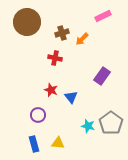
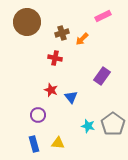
gray pentagon: moved 2 px right, 1 px down
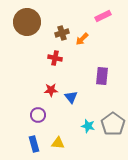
purple rectangle: rotated 30 degrees counterclockwise
red star: rotated 24 degrees counterclockwise
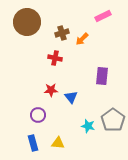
gray pentagon: moved 4 px up
blue rectangle: moved 1 px left, 1 px up
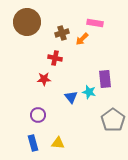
pink rectangle: moved 8 px left, 7 px down; rotated 35 degrees clockwise
purple rectangle: moved 3 px right, 3 px down; rotated 12 degrees counterclockwise
red star: moved 7 px left, 11 px up
cyan star: moved 1 px right, 34 px up
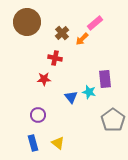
pink rectangle: rotated 49 degrees counterclockwise
brown cross: rotated 24 degrees counterclockwise
yellow triangle: rotated 32 degrees clockwise
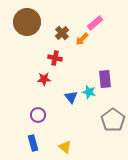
yellow triangle: moved 7 px right, 4 px down
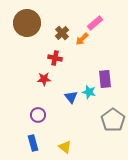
brown circle: moved 1 px down
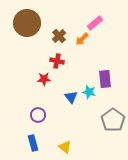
brown cross: moved 3 px left, 3 px down
red cross: moved 2 px right, 3 px down
